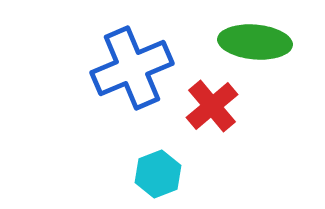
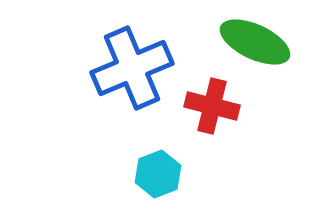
green ellipse: rotated 20 degrees clockwise
red cross: rotated 36 degrees counterclockwise
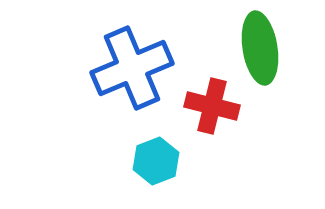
green ellipse: moved 5 px right, 6 px down; rotated 56 degrees clockwise
cyan hexagon: moved 2 px left, 13 px up
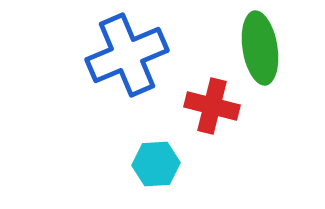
blue cross: moved 5 px left, 13 px up
cyan hexagon: moved 3 px down; rotated 18 degrees clockwise
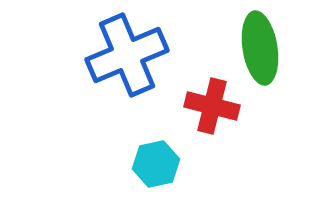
cyan hexagon: rotated 9 degrees counterclockwise
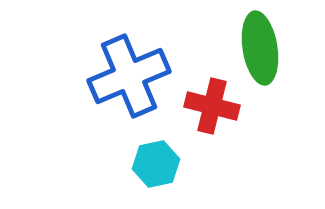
blue cross: moved 2 px right, 21 px down
